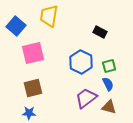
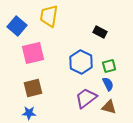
blue square: moved 1 px right
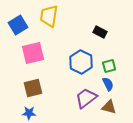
blue square: moved 1 px right, 1 px up; rotated 18 degrees clockwise
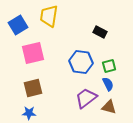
blue hexagon: rotated 20 degrees counterclockwise
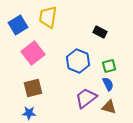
yellow trapezoid: moved 1 px left, 1 px down
pink square: rotated 25 degrees counterclockwise
blue hexagon: moved 3 px left, 1 px up; rotated 15 degrees clockwise
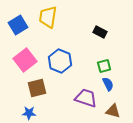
pink square: moved 8 px left, 7 px down
blue hexagon: moved 18 px left
green square: moved 5 px left
brown square: moved 4 px right
purple trapezoid: rotated 55 degrees clockwise
brown triangle: moved 4 px right, 4 px down
